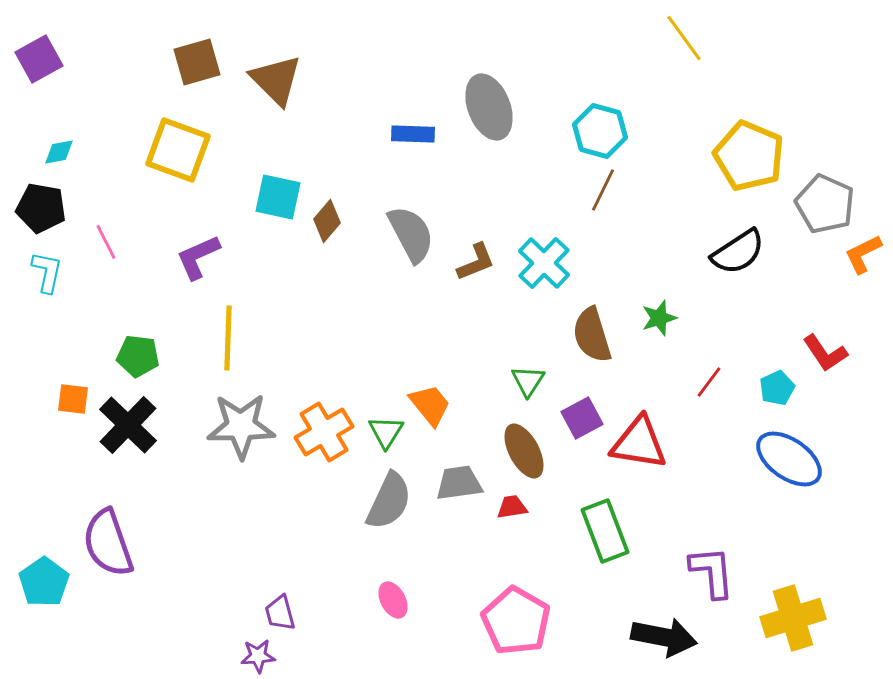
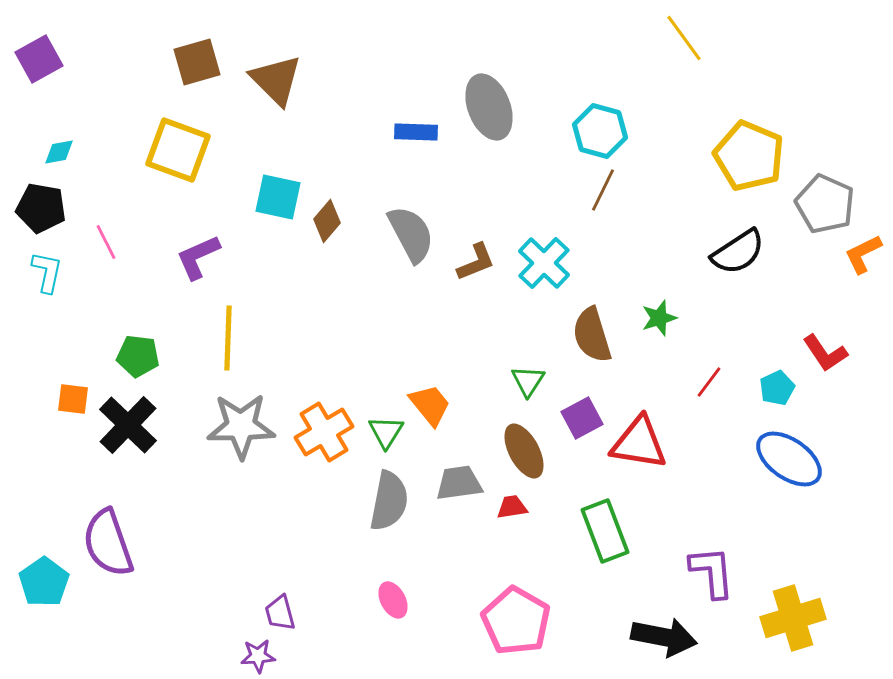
blue rectangle at (413, 134): moved 3 px right, 2 px up
gray semicircle at (389, 501): rotated 14 degrees counterclockwise
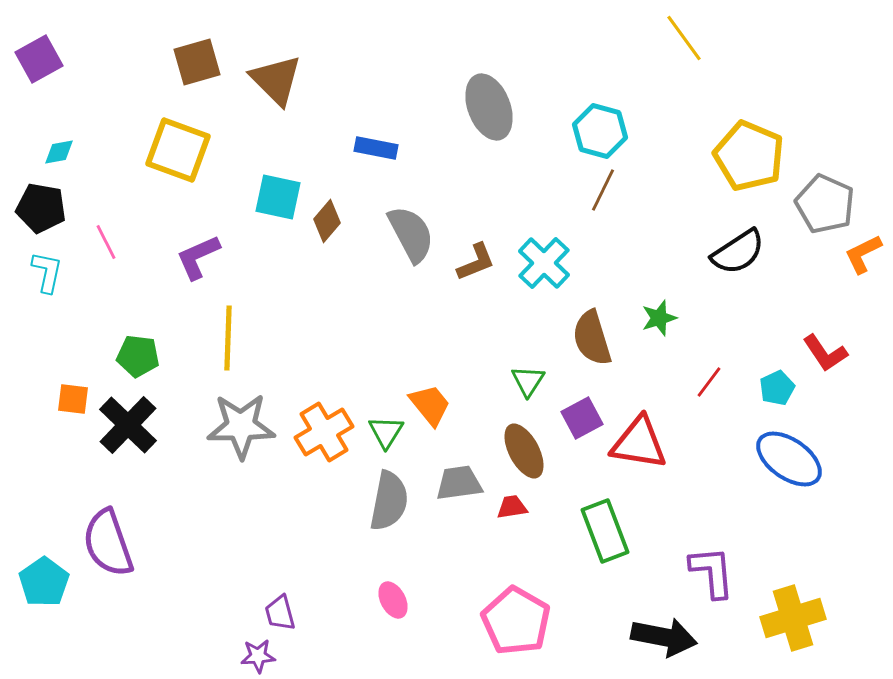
blue rectangle at (416, 132): moved 40 px left, 16 px down; rotated 9 degrees clockwise
brown semicircle at (592, 335): moved 3 px down
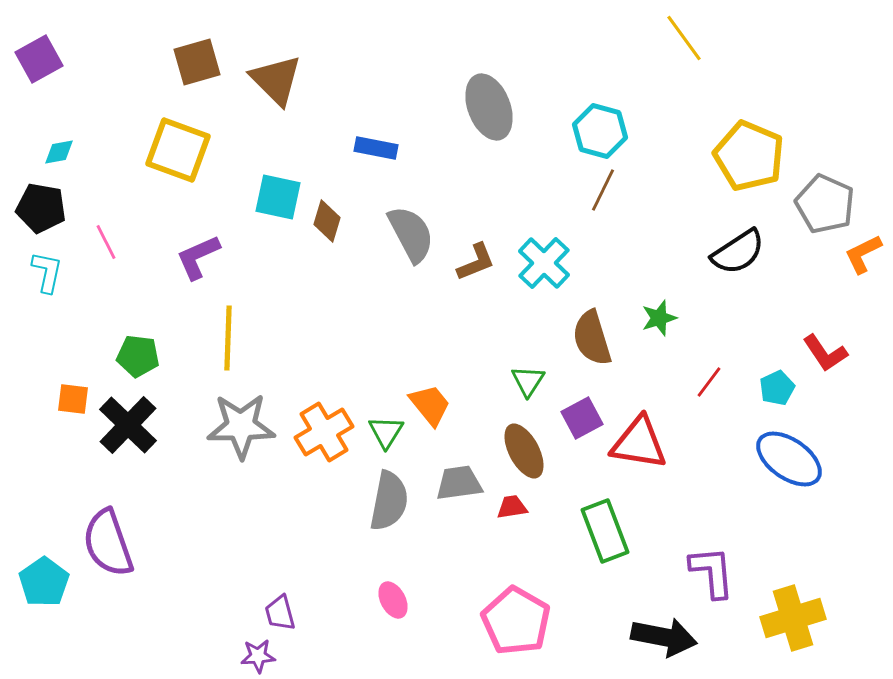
brown diamond at (327, 221): rotated 24 degrees counterclockwise
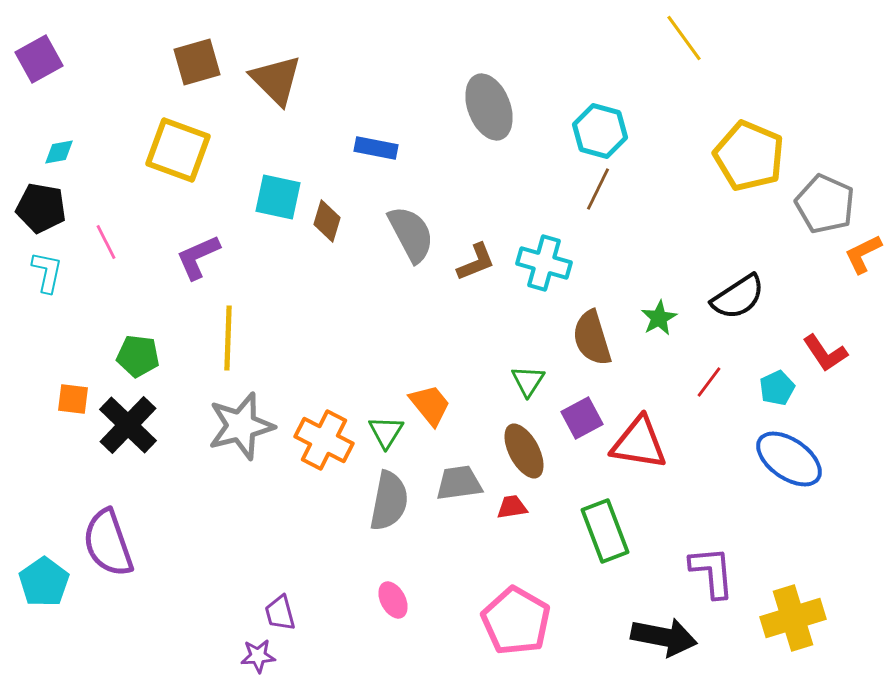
brown line at (603, 190): moved 5 px left, 1 px up
black semicircle at (738, 252): moved 45 px down
cyan cross at (544, 263): rotated 28 degrees counterclockwise
green star at (659, 318): rotated 12 degrees counterclockwise
gray star at (241, 426): rotated 14 degrees counterclockwise
orange cross at (324, 432): moved 8 px down; rotated 32 degrees counterclockwise
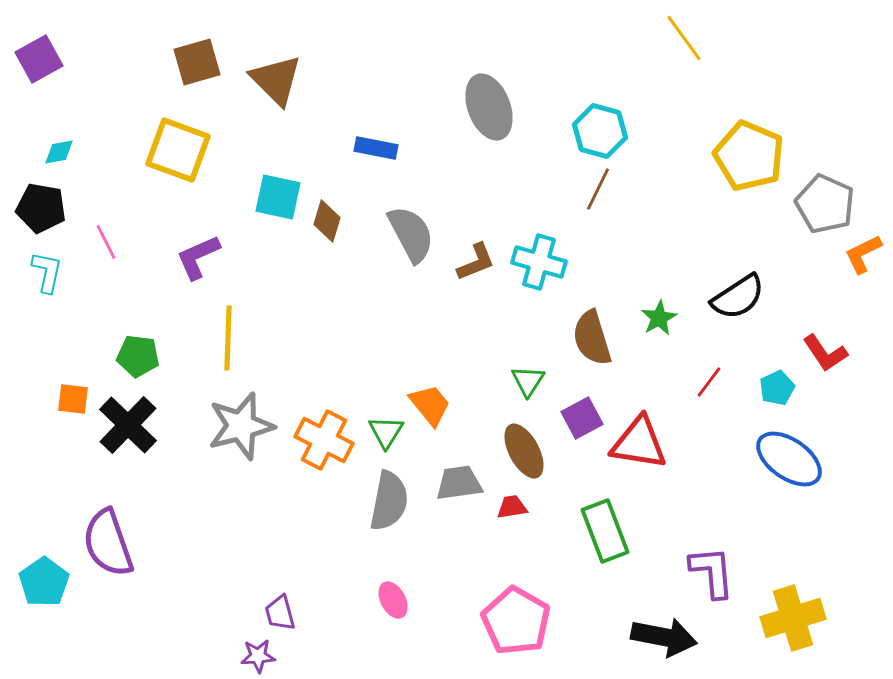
cyan cross at (544, 263): moved 5 px left, 1 px up
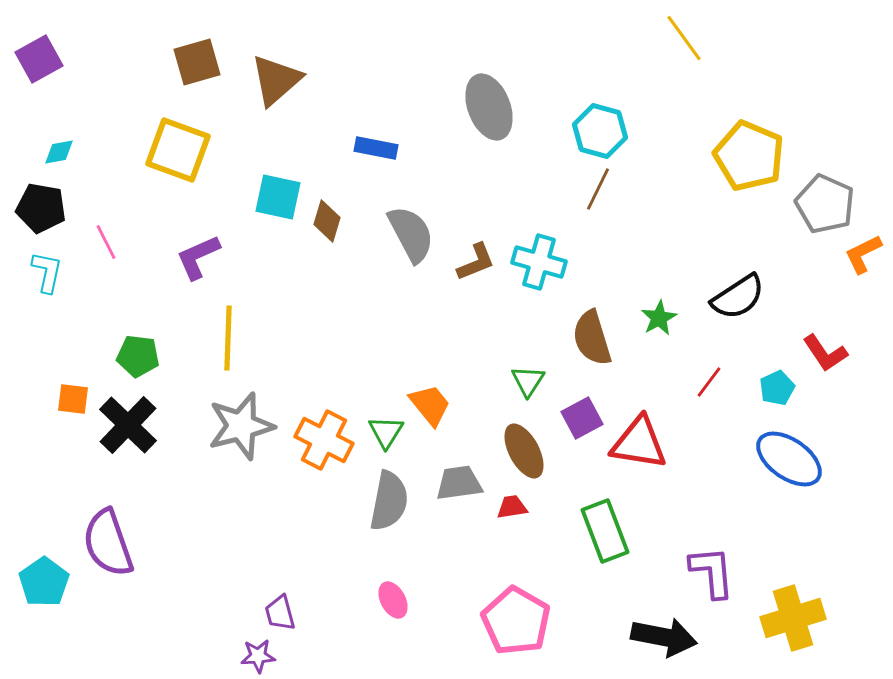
brown triangle at (276, 80): rotated 34 degrees clockwise
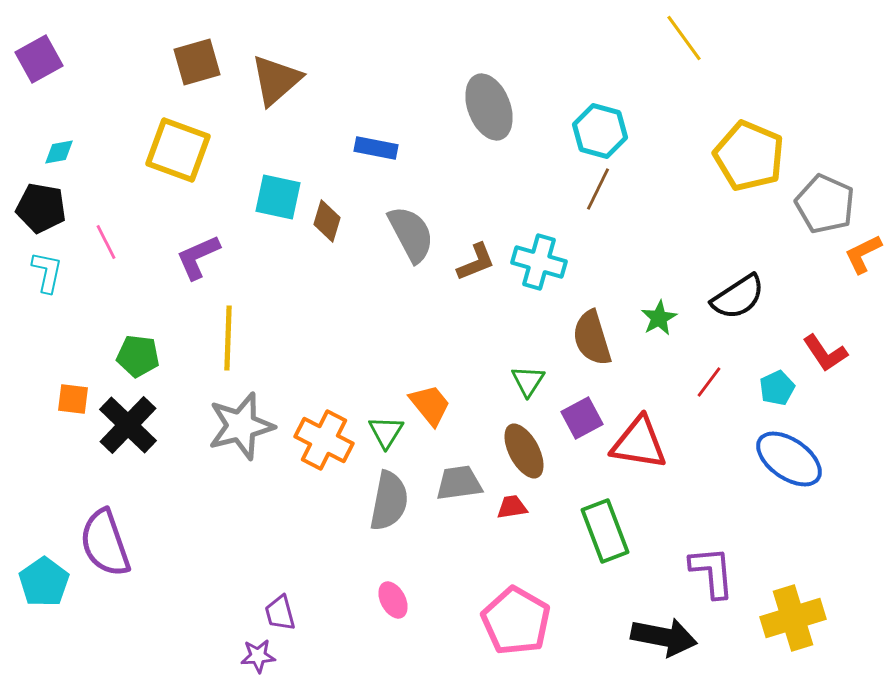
purple semicircle at (108, 543): moved 3 px left
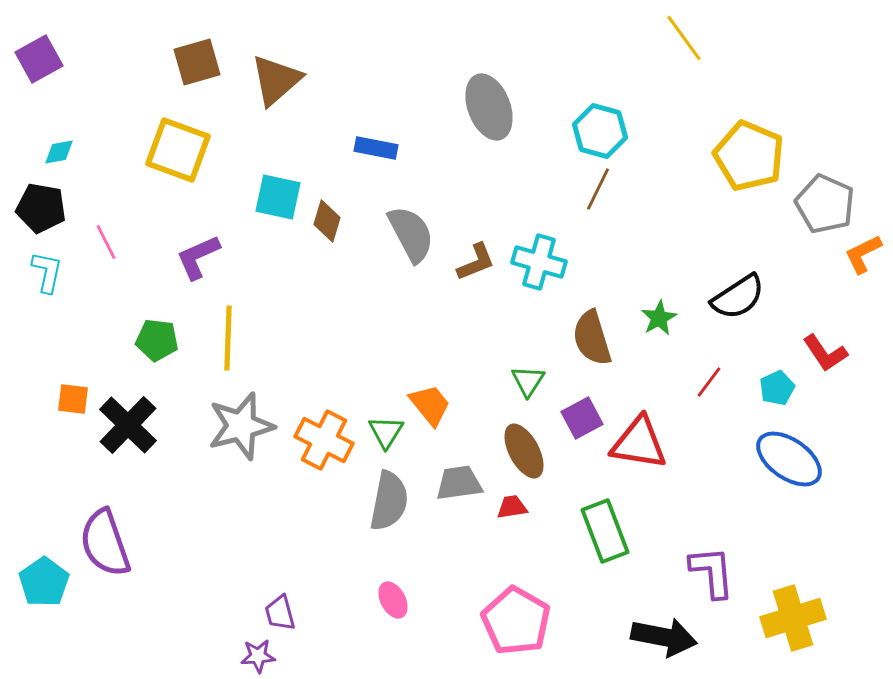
green pentagon at (138, 356): moved 19 px right, 16 px up
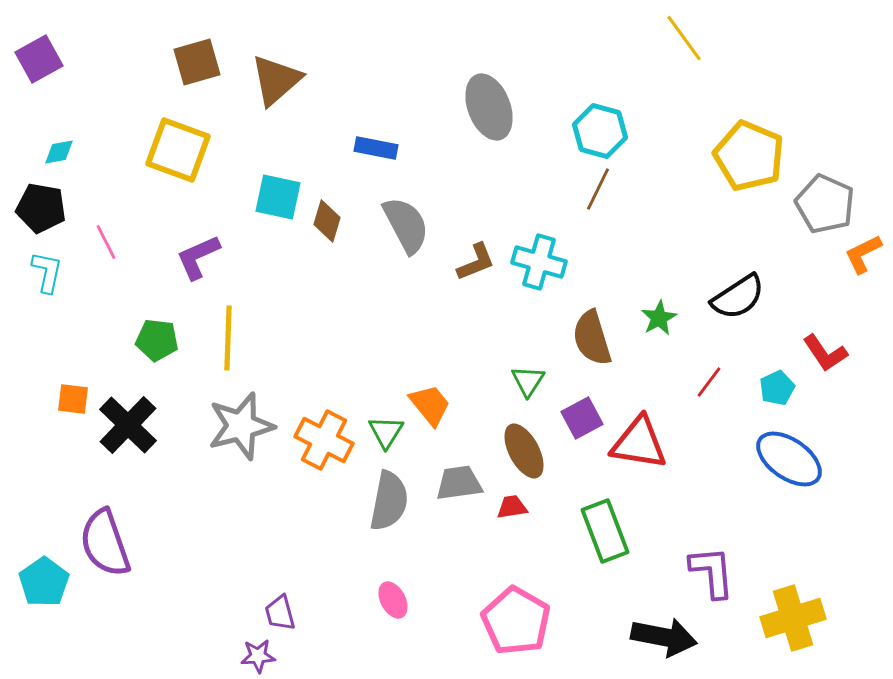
gray semicircle at (411, 234): moved 5 px left, 9 px up
